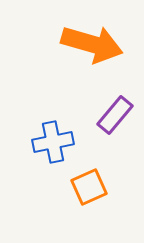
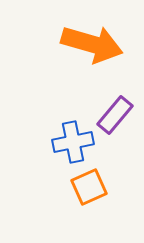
blue cross: moved 20 px right
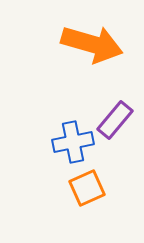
purple rectangle: moved 5 px down
orange square: moved 2 px left, 1 px down
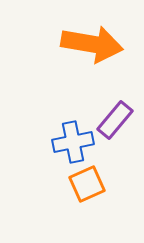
orange arrow: rotated 6 degrees counterclockwise
orange square: moved 4 px up
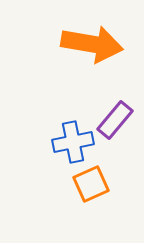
orange square: moved 4 px right
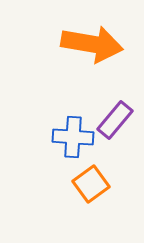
blue cross: moved 5 px up; rotated 15 degrees clockwise
orange square: rotated 12 degrees counterclockwise
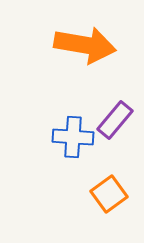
orange arrow: moved 7 px left, 1 px down
orange square: moved 18 px right, 10 px down
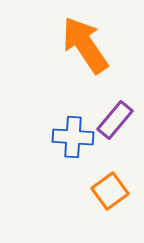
orange arrow: rotated 134 degrees counterclockwise
orange square: moved 1 px right, 3 px up
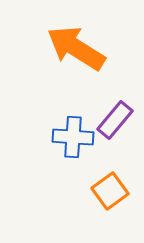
orange arrow: moved 9 px left, 3 px down; rotated 24 degrees counterclockwise
